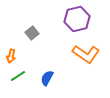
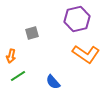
gray square: rotated 24 degrees clockwise
blue semicircle: moved 6 px right, 4 px down; rotated 70 degrees counterclockwise
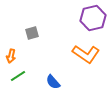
purple hexagon: moved 16 px right, 1 px up
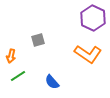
purple hexagon: rotated 20 degrees counterclockwise
gray square: moved 6 px right, 7 px down
orange L-shape: moved 2 px right
blue semicircle: moved 1 px left
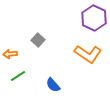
purple hexagon: moved 1 px right
gray square: rotated 32 degrees counterclockwise
orange arrow: moved 1 px left, 2 px up; rotated 72 degrees clockwise
blue semicircle: moved 1 px right, 3 px down
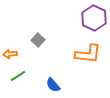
orange L-shape: rotated 28 degrees counterclockwise
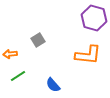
purple hexagon: rotated 10 degrees counterclockwise
gray square: rotated 16 degrees clockwise
orange L-shape: moved 1 px down
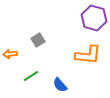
green line: moved 13 px right
blue semicircle: moved 7 px right
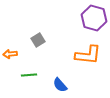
green line: moved 2 px left, 1 px up; rotated 28 degrees clockwise
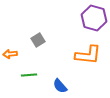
blue semicircle: moved 1 px down
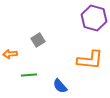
orange L-shape: moved 2 px right, 5 px down
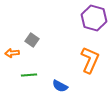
gray square: moved 6 px left; rotated 24 degrees counterclockwise
orange arrow: moved 2 px right, 1 px up
orange L-shape: rotated 72 degrees counterclockwise
blue semicircle: rotated 21 degrees counterclockwise
